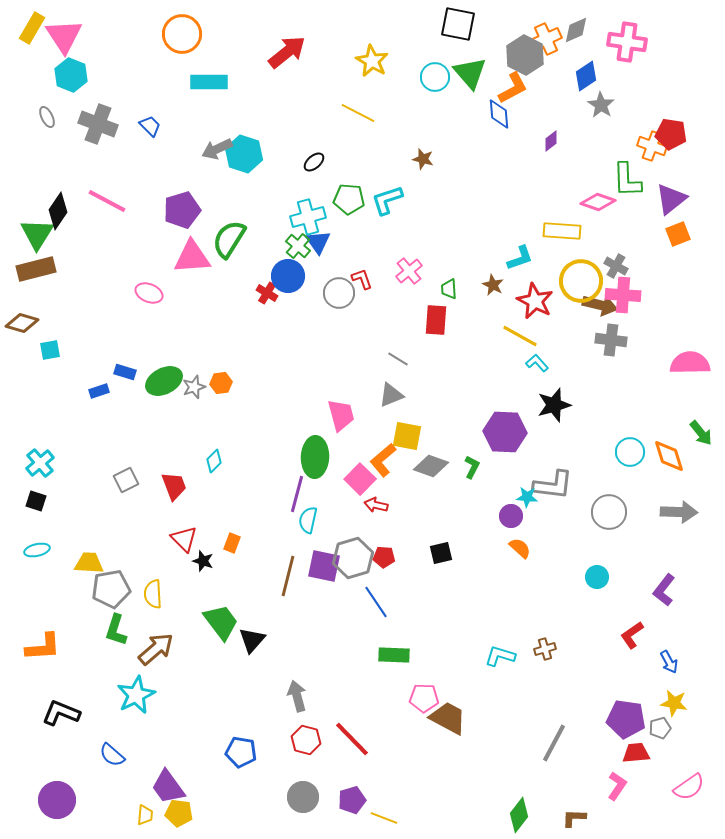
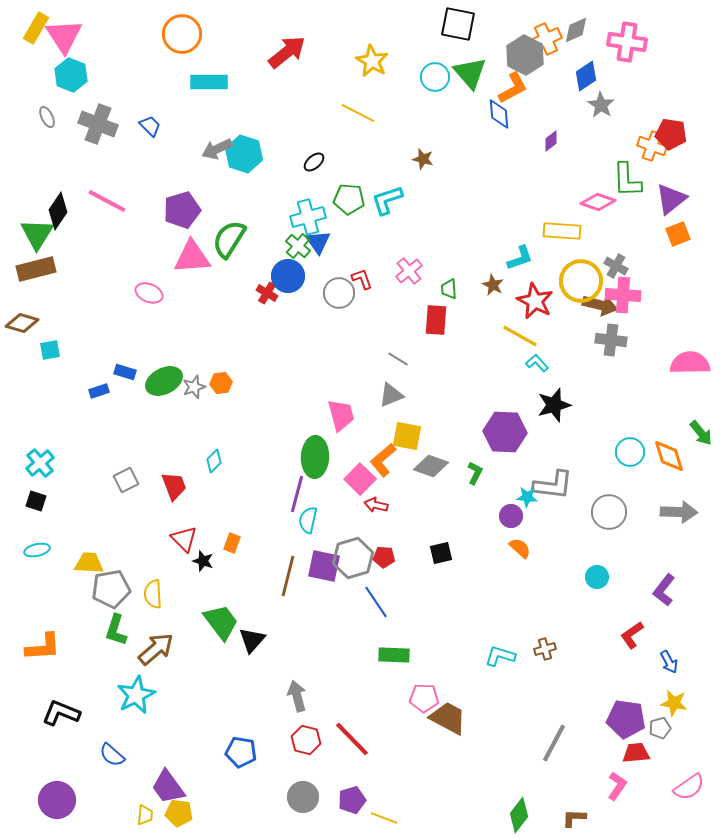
yellow rectangle at (32, 28): moved 4 px right
green L-shape at (472, 467): moved 3 px right, 6 px down
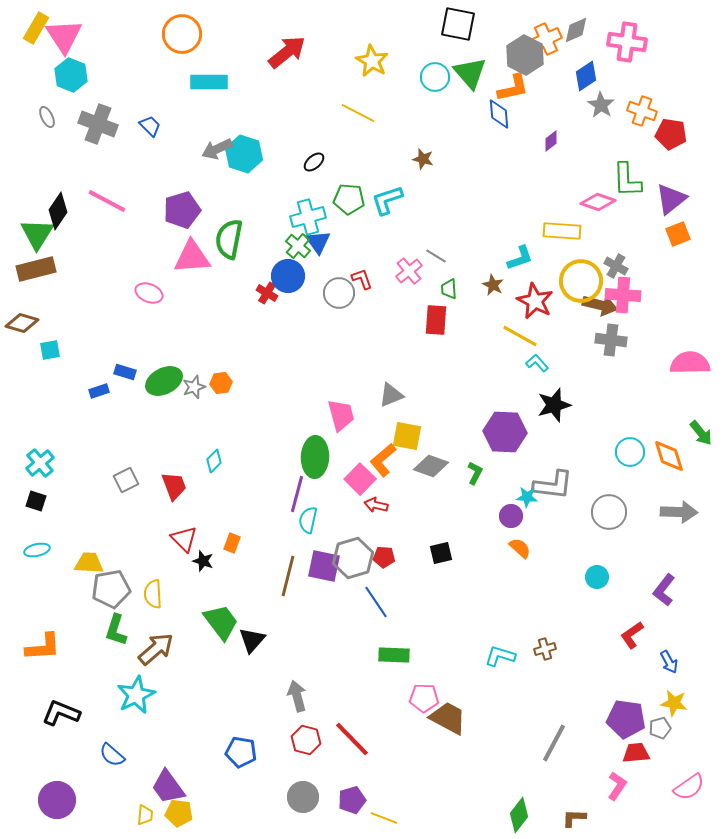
orange L-shape at (513, 88): rotated 16 degrees clockwise
orange cross at (652, 146): moved 10 px left, 35 px up
green semicircle at (229, 239): rotated 21 degrees counterclockwise
gray line at (398, 359): moved 38 px right, 103 px up
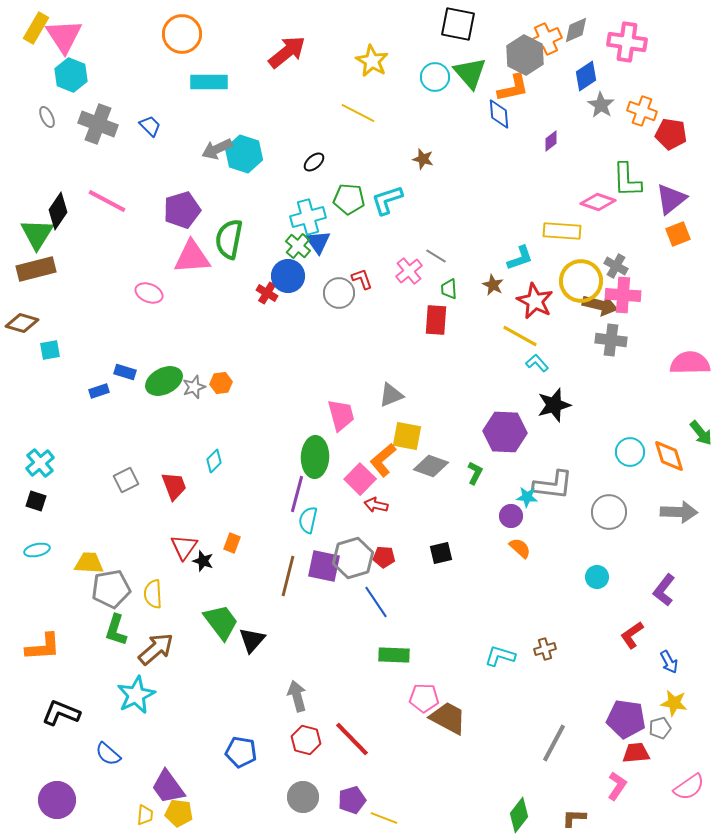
red triangle at (184, 539): moved 8 px down; rotated 20 degrees clockwise
blue semicircle at (112, 755): moved 4 px left, 1 px up
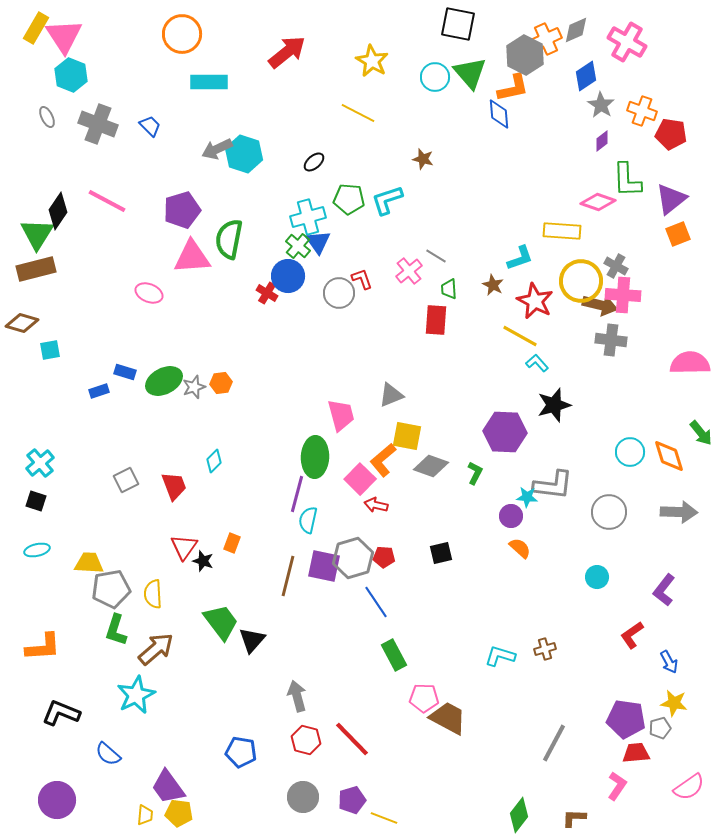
pink cross at (627, 42): rotated 21 degrees clockwise
purple diamond at (551, 141): moved 51 px right
green rectangle at (394, 655): rotated 60 degrees clockwise
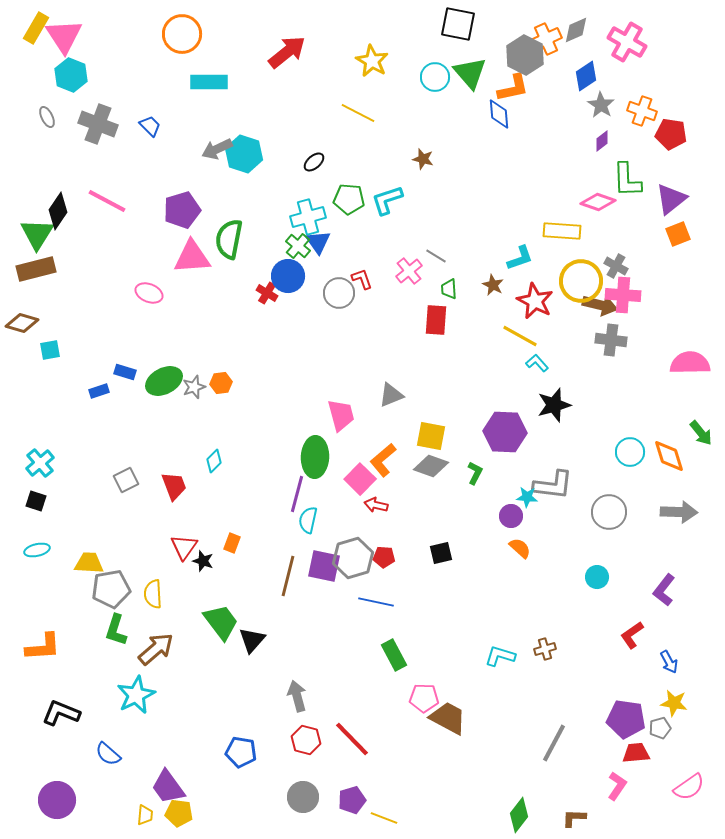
yellow square at (407, 436): moved 24 px right
blue line at (376, 602): rotated 44 degrees counterclockwise
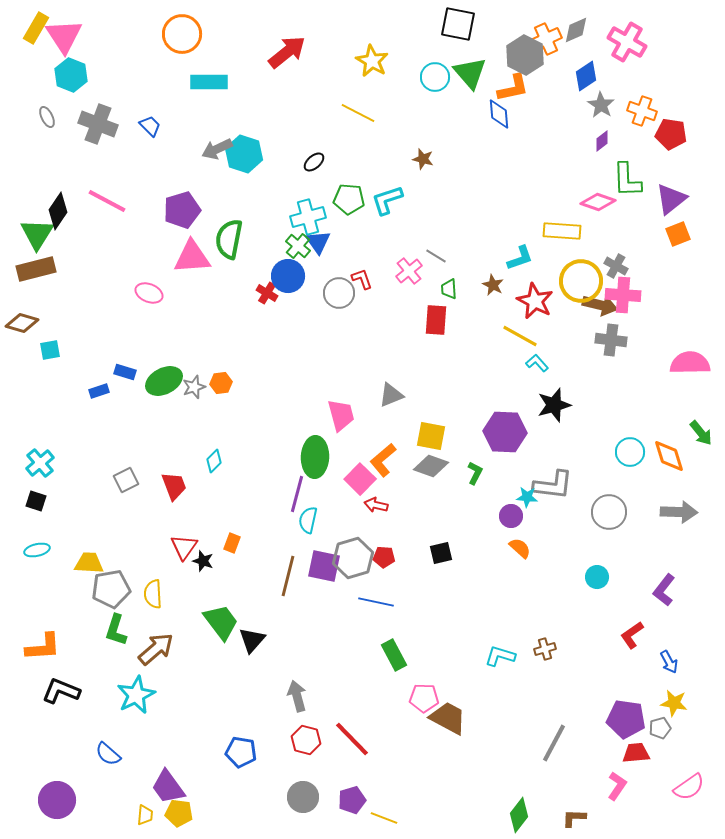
black L-shape at (61, 713): moved 22 px up
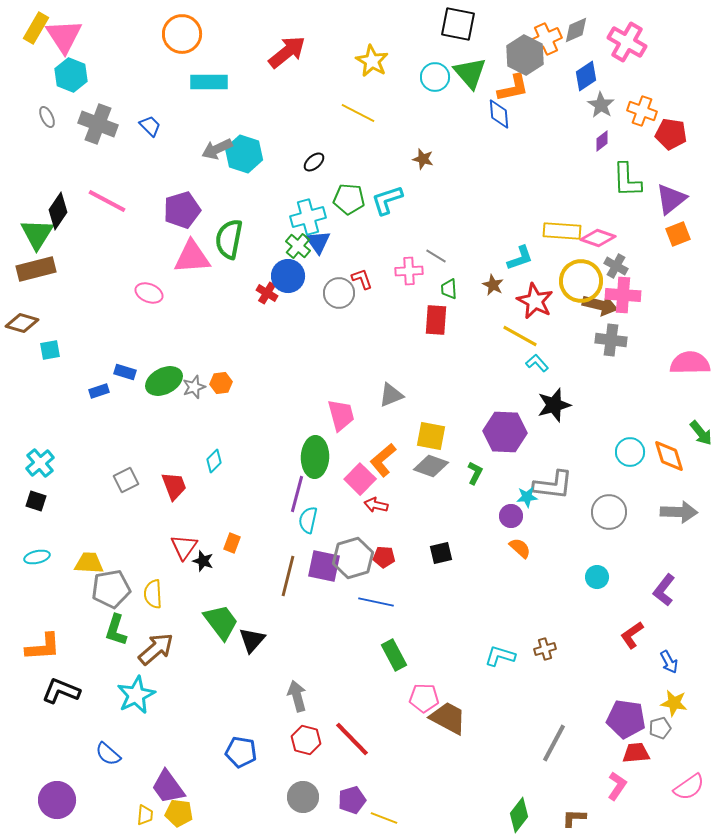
pink diamond at (598, 202): moved 36 px down
pink cross at (409, 271): rotated 36 degrees clockwise
cyan star at (527, 497): rotated 10 degrees counterclockwise
cyan ellipse at (37, 550): moved 7 px down
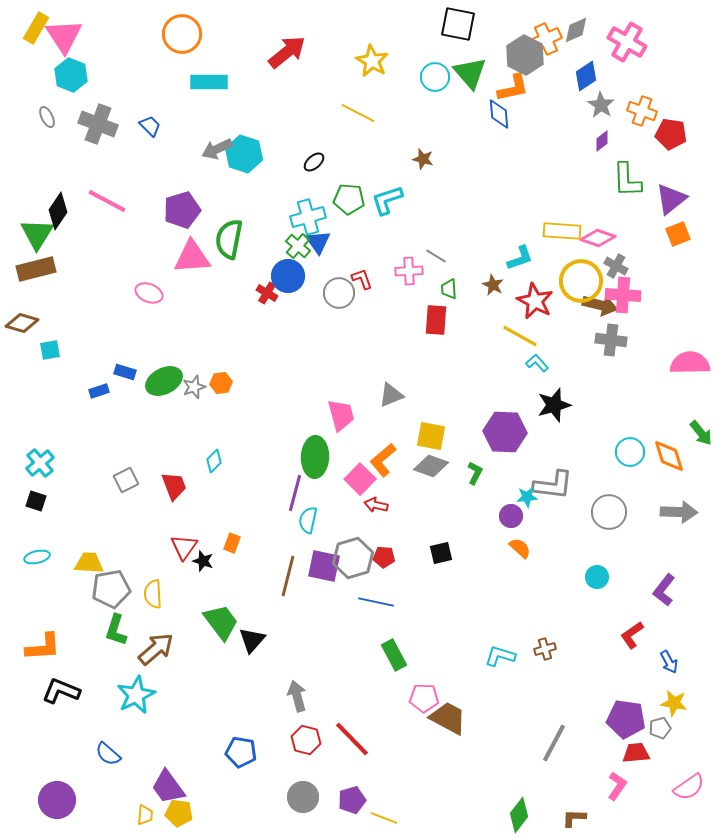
purple line at (297, 494): moved 2 px left, 1 px up
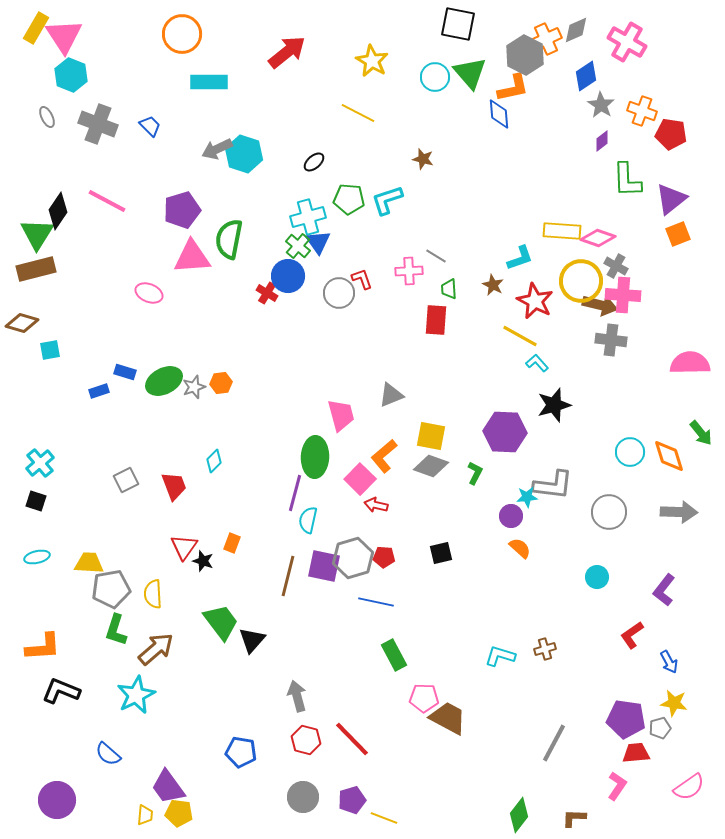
orange L-shape at (383, 460): moved 1 px right, 4 px up
